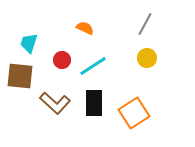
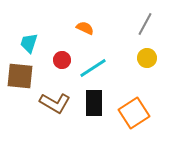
cyan line: moved 2 px down
brown L-shape: rotated 12 degrees counterclockwise
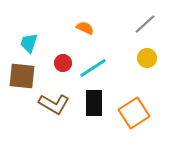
gray line: rotated 20 degrees clockwise
red circle: moved 1 px right, 3 px down
brown square: moved 2 px right
brown L-shape: moved 1 px left, 1 px down
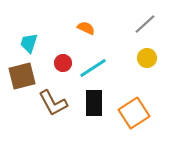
orange semicircle: moved 1 px right
brown square: rotated 20 degrees counterclockwise
brown L-shape: moved 1 px left, 1 px up; rotated 32 degrees clockwise
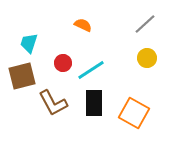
orange semicircle: moved 3 px left, 3 px up
cyan line: moved 2 px left, 2 px down
orange square: rotated 28 degrees counterclockwise
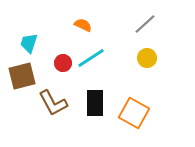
cyan line: moved 12 px up
black rectangle: moved 1 px right
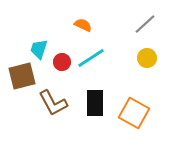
cyan trapezoid: moved 10 px right, 6 px down
red circle: moved 1 px left, 1 px up
